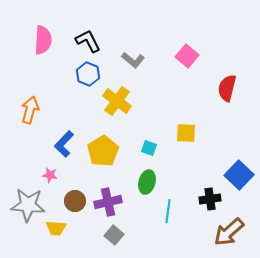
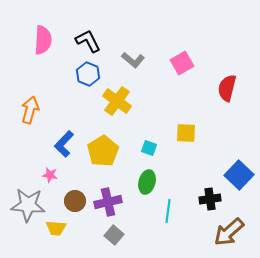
pink square: moved 5 px left, 7 px down; rotated 20 degrees clockwise
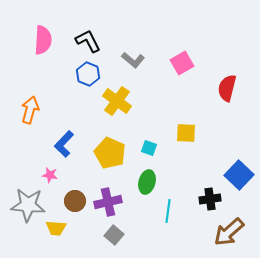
yellow pentagon: moved 7 px right, 2 px down; rotated 16 degrees counterclockwise
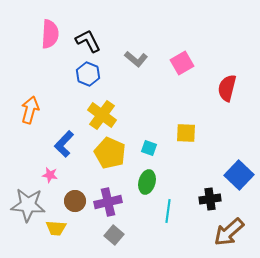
pink semicircle: moved 7 px right, 6 px up
gray L-shape: moved 3 px right, 1 px up
yellow cross: moved 15 px left, 14 px down
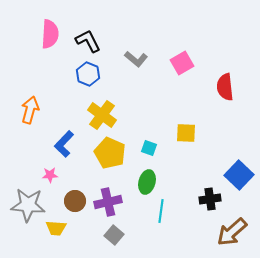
red semicircle: moved 2 px left, 1 px up; rotated 20 degrees counterclockwise
pink star: rotated 14 degrees counterclockwise
cyan line: moved 7 px left
brown arrow: moved 3 px right
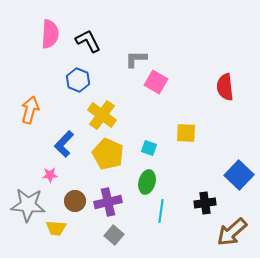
gray L-shape: rotated 140 degrees clockwise
pink square: moved 26 px left, 19 px down; rotated 30 degrees counterclockwise
blue hexagon: moved 10 px left, 6 px down
yellow pentagon: moved 2 px left, 1 px down
black cross: moved 5 px left, 4 px down
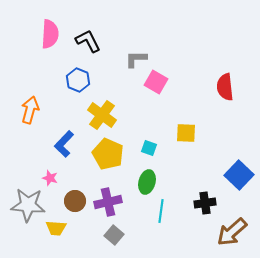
pink star: moved 3 px down; rotated 21 degrees clockwise
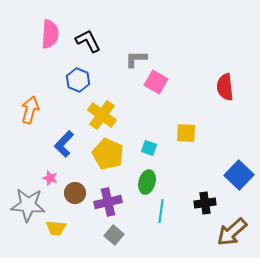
brown circle: moved 8 px up
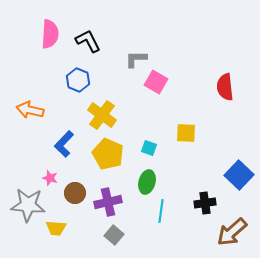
orange arrow: rotated 92 degrees counterclockwise
